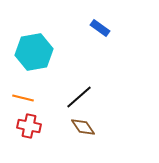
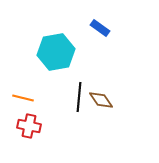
cyan hexagon: moved 22 px right
black line: rotated 44 degrees counterclockwise
brown diamond: moved 18 px right, 27 px up
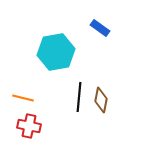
brown diamond: rotated 45 degrees clockwise
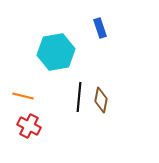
blue rectangle: rotated 36 degrees clockwise
orange line: moved 2 px up
red cross: rotated 15 degrees clockwise
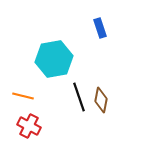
cyan hexagon: moved 2 px left, 7 px down
black line: rotated 24 degrees counterclockwise
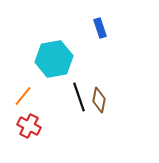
orange line: rotated 65 degrees counterclockwise
brown diamond: moved 2 px left
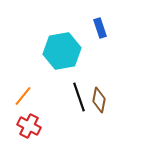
cyan hexagon: moved 8 px right, 8 px up
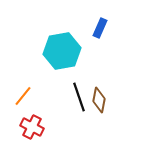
blue rectangle: rotated 42 degrees clockwise
red cross: moved 3 px right, 1 px down
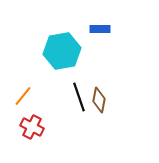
blue rectangle: moved 1 px down; rotated 66 degrees clockwise
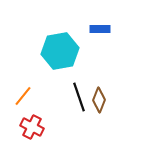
cyan hexagon: moved 2 px left
brown diamond: rotated 10 degrees clockwise
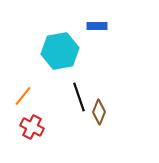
blue rectangle: moved 3 px left, 3 px up
brown diamond: moved 12 px down
